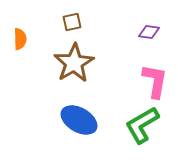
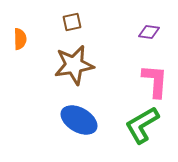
brown star: moved 2 px down; rotated 21 degrees clockwise
pink L-shape: rotated 6 degrees counterclockwise
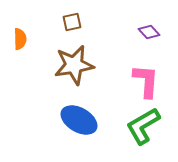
purple diamond: rotated 40 degrees clockwise
pink L-shape: moved 9 px left
green L-shape: moved 1 px right, 1 px down
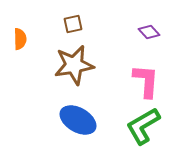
brown square: moved 1 px right, 2 px down
blue ellipse: moved 1 px left
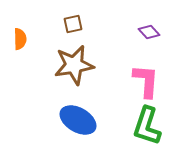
green L-shape: moved 4 px right; rotated 42 degrees counterclockwise
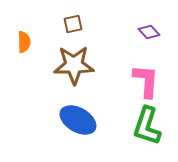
orange semicircle: moved 4 px right, 3 px down
brown star: rotated 9 degrees clockwise
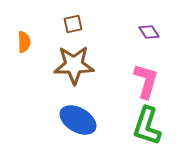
purple diamond: rotated 10 degrees clockwise
pink L-shape: rotated 12 degrees clockwise
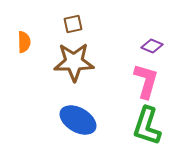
purple diamond: moved 3 px right, 14 px down; rotated 35 degrees counterclockwise
brown star: moved 3 px up
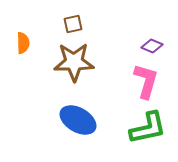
orange semicircle: moved 1 px left, 1 px down
green L-shape: moved 1 px right, 2 px down; rotated 120 degrees counterclockwise
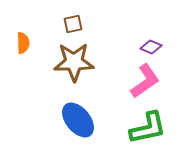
purple diamond: moved 1 px left, 1 px down
pink L-shape: moved 1 px left; rotated 39 degrees clockwise
blue ellipse: rotated 21 degrees clockwise
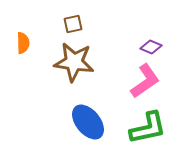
brown star: rotated 9 degrees clockwise
blue ellipse: moved 10 px right, 2 px down
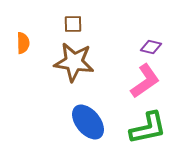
brown square: rotated 12 degrees clockwise
purple diamond: rotated 10 degrees counterclockwise
